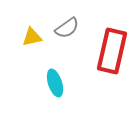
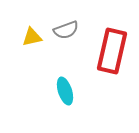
gray semicircle: moved 1 px left, 2 px down; rotated 15 degrees clockwise
cyan ellipse: moved 10 px right, 8 px down
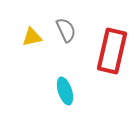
gray semicircle: rotated 95 degrees counterclockwise
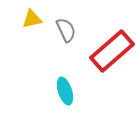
yellow triangle: moved 18 px up
red rectangle: rotated 36 degrees clockwise
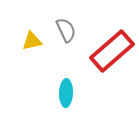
yellow triangle: moved 22 px down
cyan ellipse: moved 1 px right, 2 px down; rotated 20 degrees clockwise
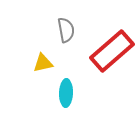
gray semicircle: rotated 15 degrees clockwise
yellow triangle: moved 11 px right, 22 px down
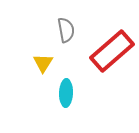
yellow triangle: rotated 45 degrees counterclockwise
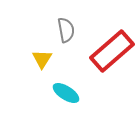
yellow triangle: moved 1 px left, 4 px up
cyan ellipse: rotated 60 degrees counterclockwise
